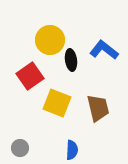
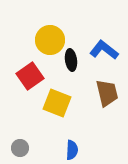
brown trapezoid: moved 9 px right, 15 px up
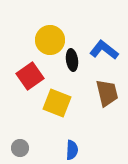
black ellipse: moved 1 px right
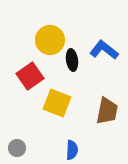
brown trapezoid: moved 18 px down; rotated 24 degrees clockwise
gray circle: moved 3 px left
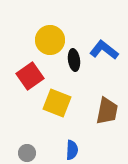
black ellipse: moved 2 px right
gray circle: moved 10 px right, 5 px down
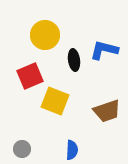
yellow circle: moved 5 px left, 5 px up
blue L-shape: rotated 24 degrees counterclockwise
red square: rotated 12 degrees clockwise
yellow square: moved 2 px left, 2 px up
brown trapezoid: rotated 60 degrees clockwise
gray circle: moved 5 px left, 4 px up
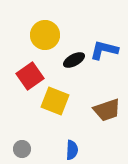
black ellipse: rotated 70 degrees clockwise
red square: rotated 12 degrees counterclockwise
brown trapezoid: moved 1 px up
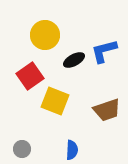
blue L-shape: moved 1 px down; rotated 28 degrees counterclockwise
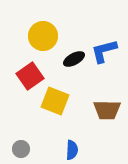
yellow circle: moved 2 px left, 1 px down
black ellipse: moved 1 px up
brown trapezoid: rotated 20 degrees clockwise
gray circle: moved 1 px left
